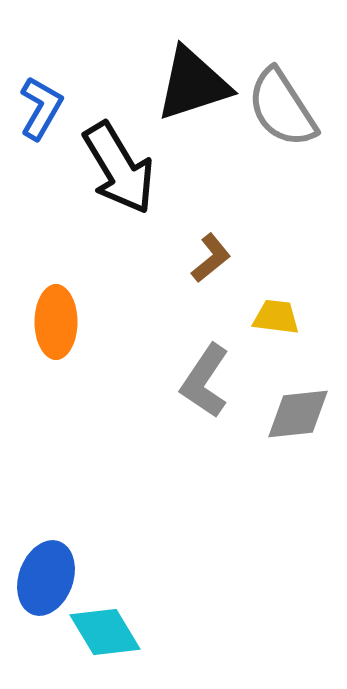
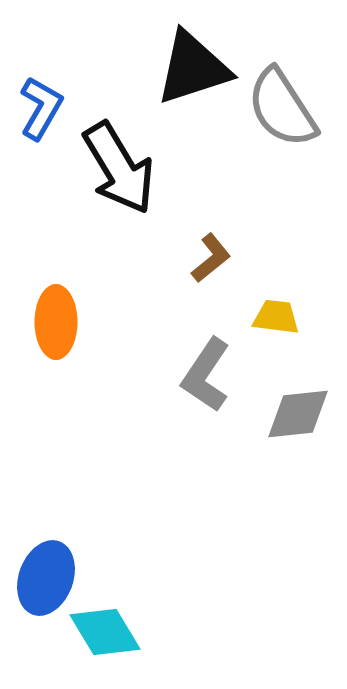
black triangle: moved 16 px up
gray L-shape: moved 1 px right, 6 px up
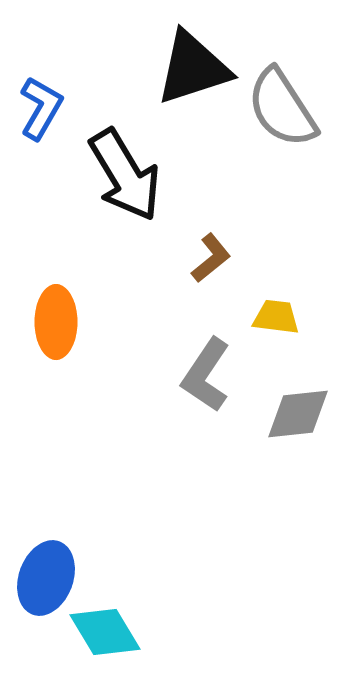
black arrow: moved 6 px right, 7 px down
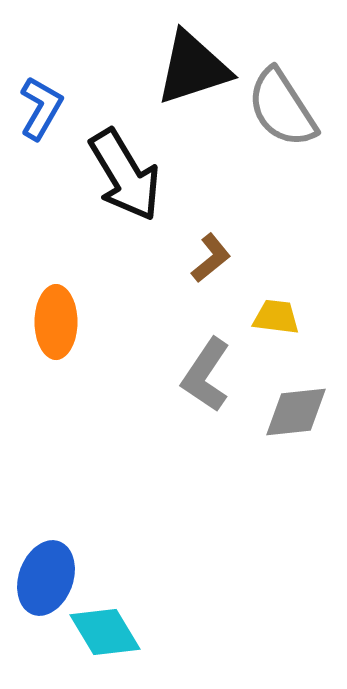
gray diamond: moved 2 px left, 2 px up
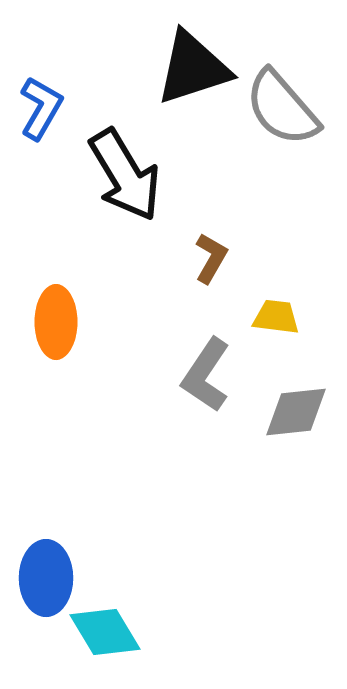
gray semicircle: rotated 8 degrees counterclockwise
brown L-shape: rotated 21 degrees counterclockwise
blue ellipse: rotated 20 degrees counterclockwise
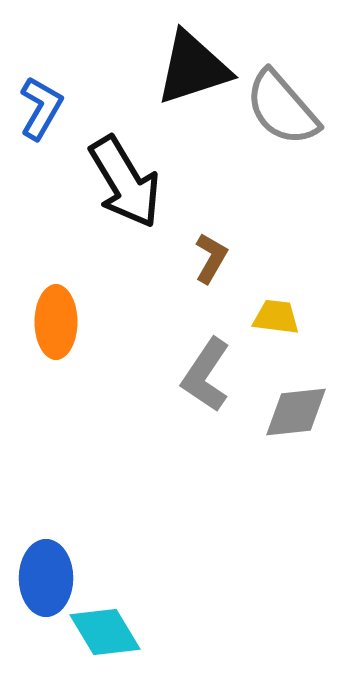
black arrow: moved 7 px down
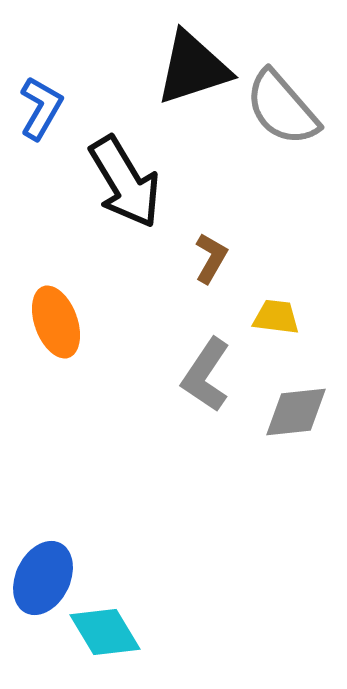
orange ellipse: rotated 20 degrees counterclockwise
blue ellipse: moved 3 px left; rotated 26 degrees clockwise
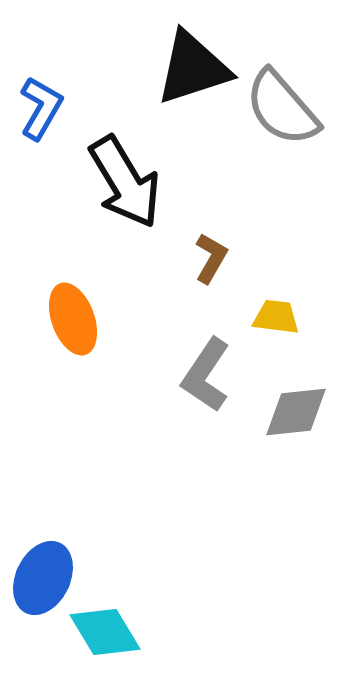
orange ellipse: moved 17 px right, 3 px up
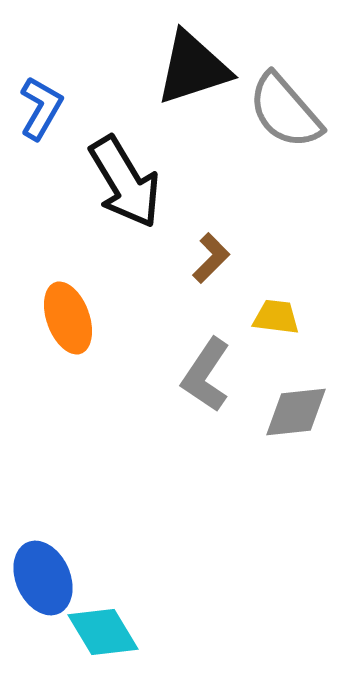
gray semicircle: moved 3 px right, 3 px down
brown L-shape: rotated 15 degrees clockwise
orange ellipse: moved 5 px left, 1 px up
blue ellipse: rotated 50 degrees counterclockwise
cyan diamond: moved 2 px left
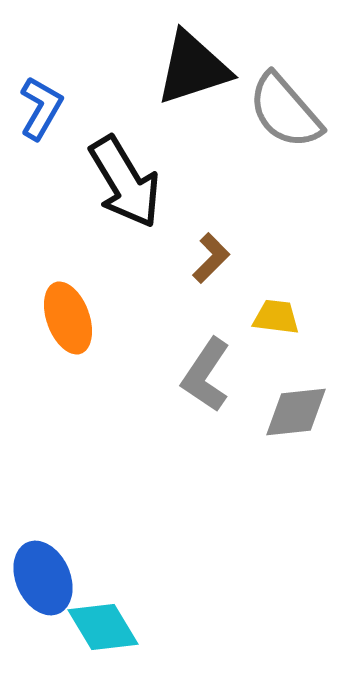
cyan diamond: moved 5 px up
